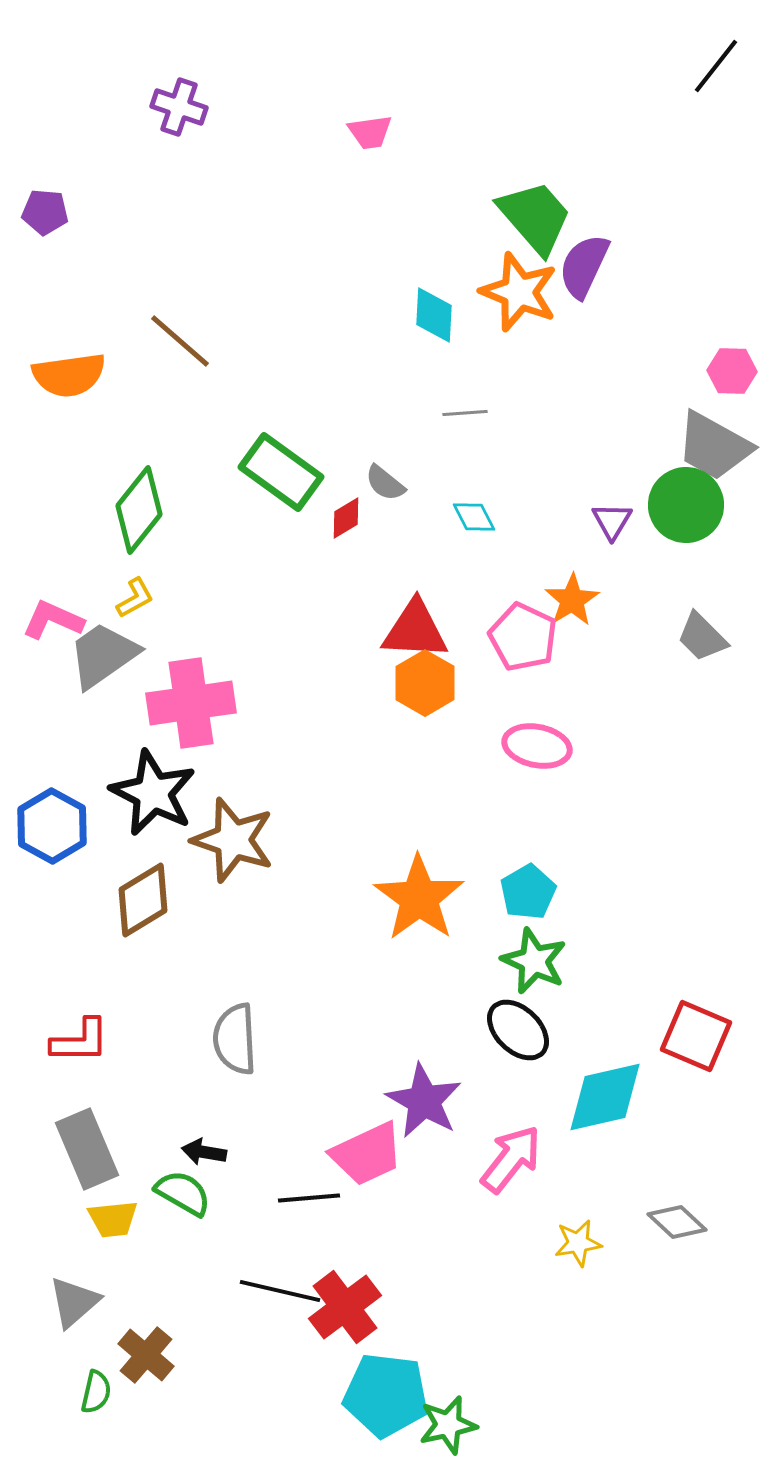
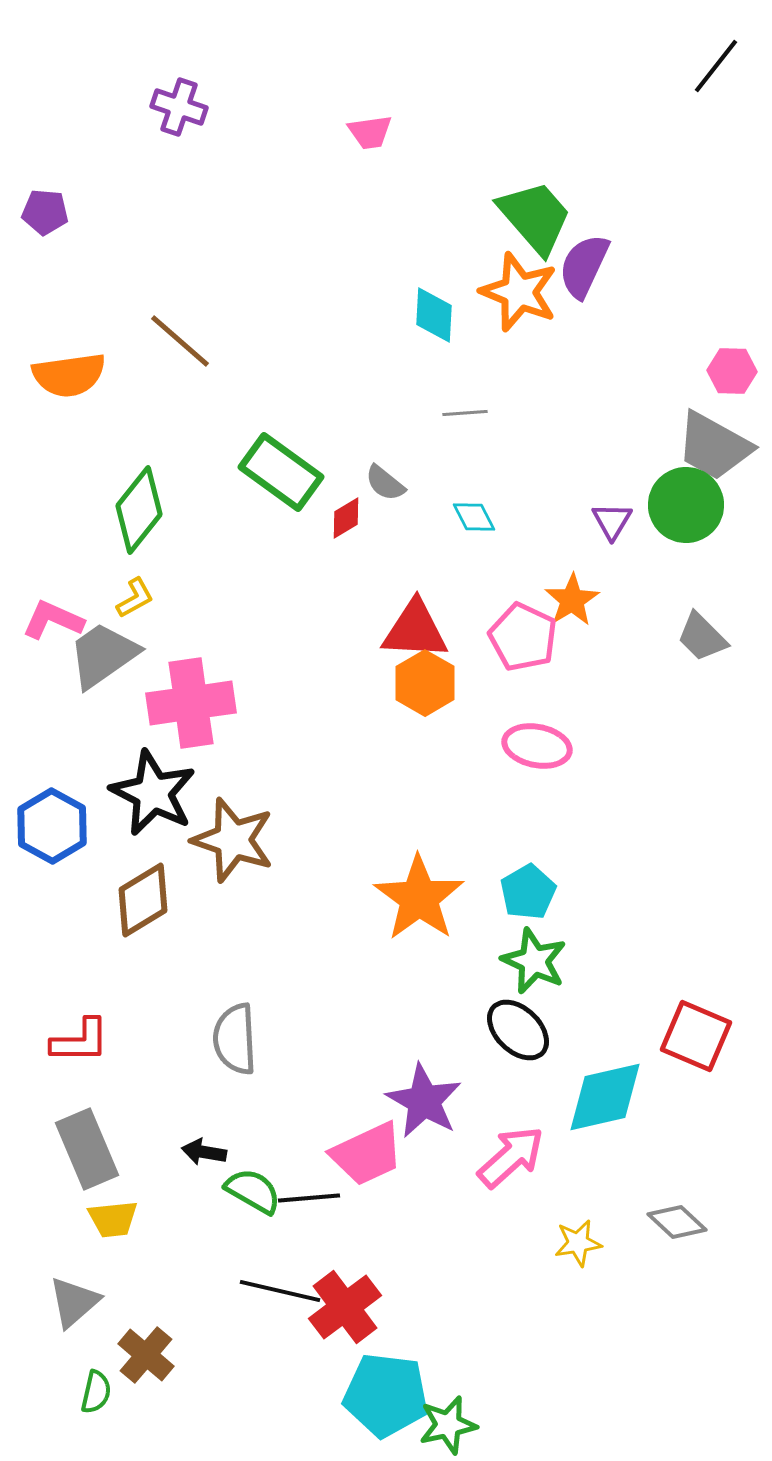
pink arrow at (511, 1159): moved 2 px up; rotated 10 degrees clockwise
green semicircle at (183, 1193): moved 70 px right, 2 px up
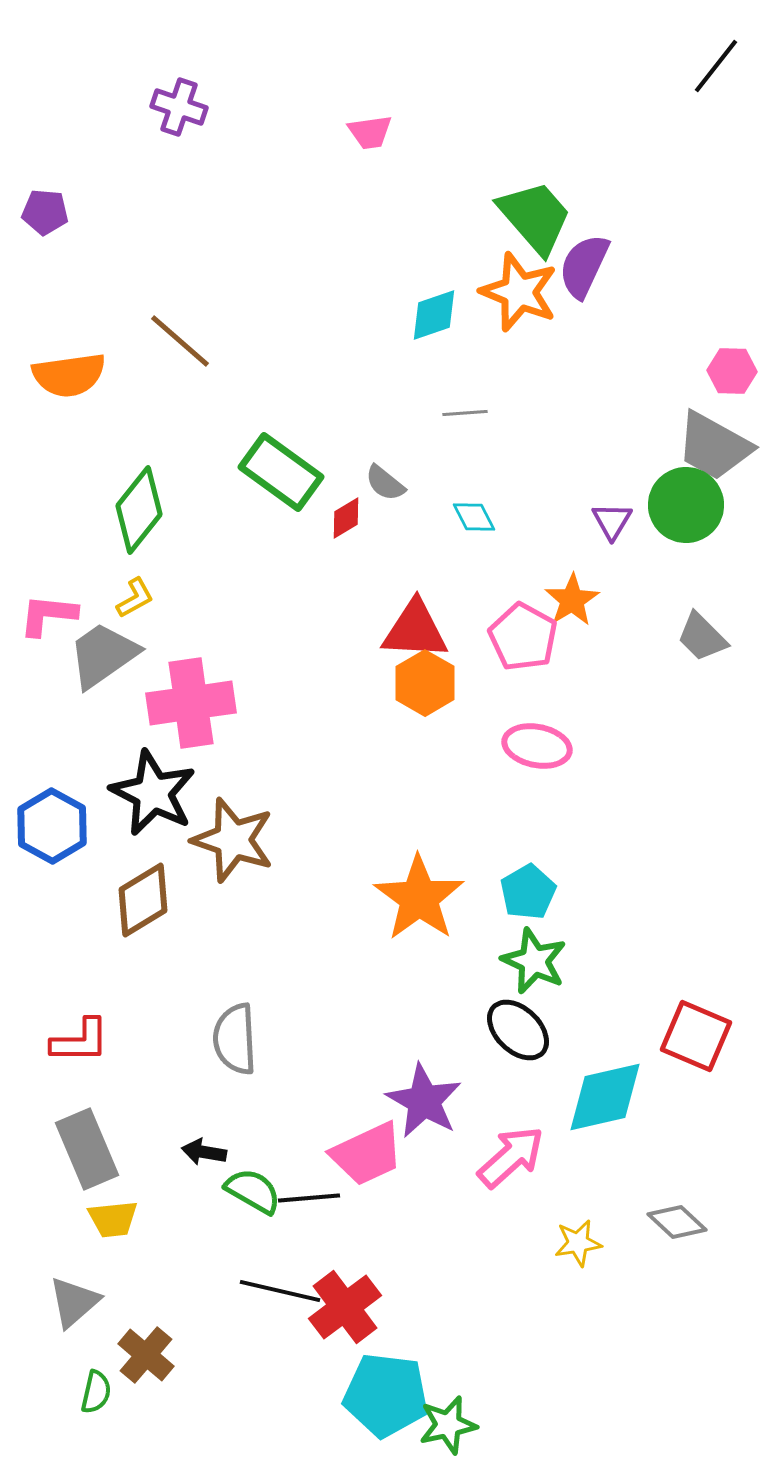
cyan diamond at (434, 315): rotated 68 degrees clockwise
pink L-shape at (53, 620): moved 5 px left, 5 px up; rotated 18 degrees counterclockwise
pink pentagon at (523, 637): rotated 4 degrees clockwise
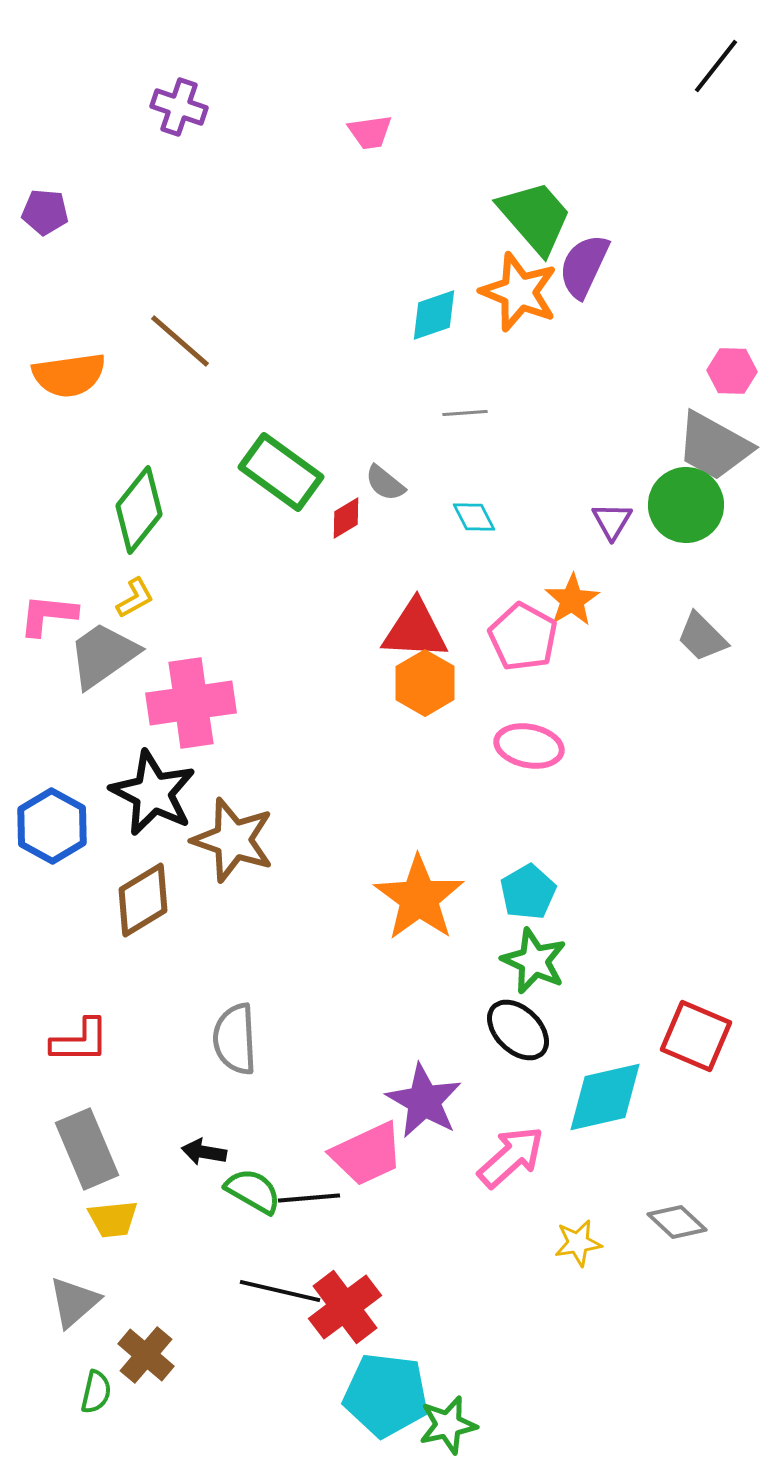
pink ellipse at (537, 746): moved 8 px left
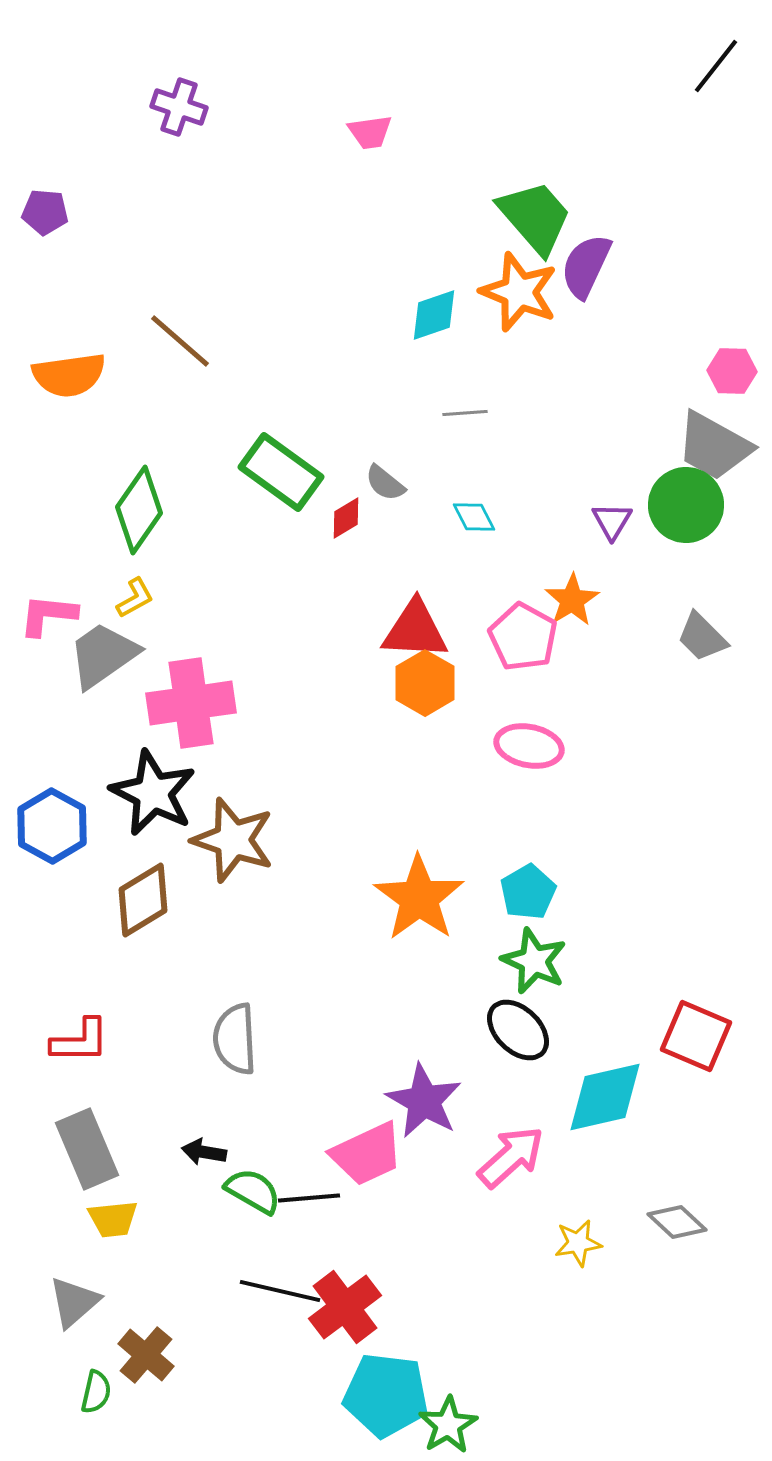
purple semicircle at (584, 266): moved 2 px right
green diamond at (139, 510): rotated 4 degrees counterclockwise
green star at (448, 1425): rotated 18 degrees counterclockwise
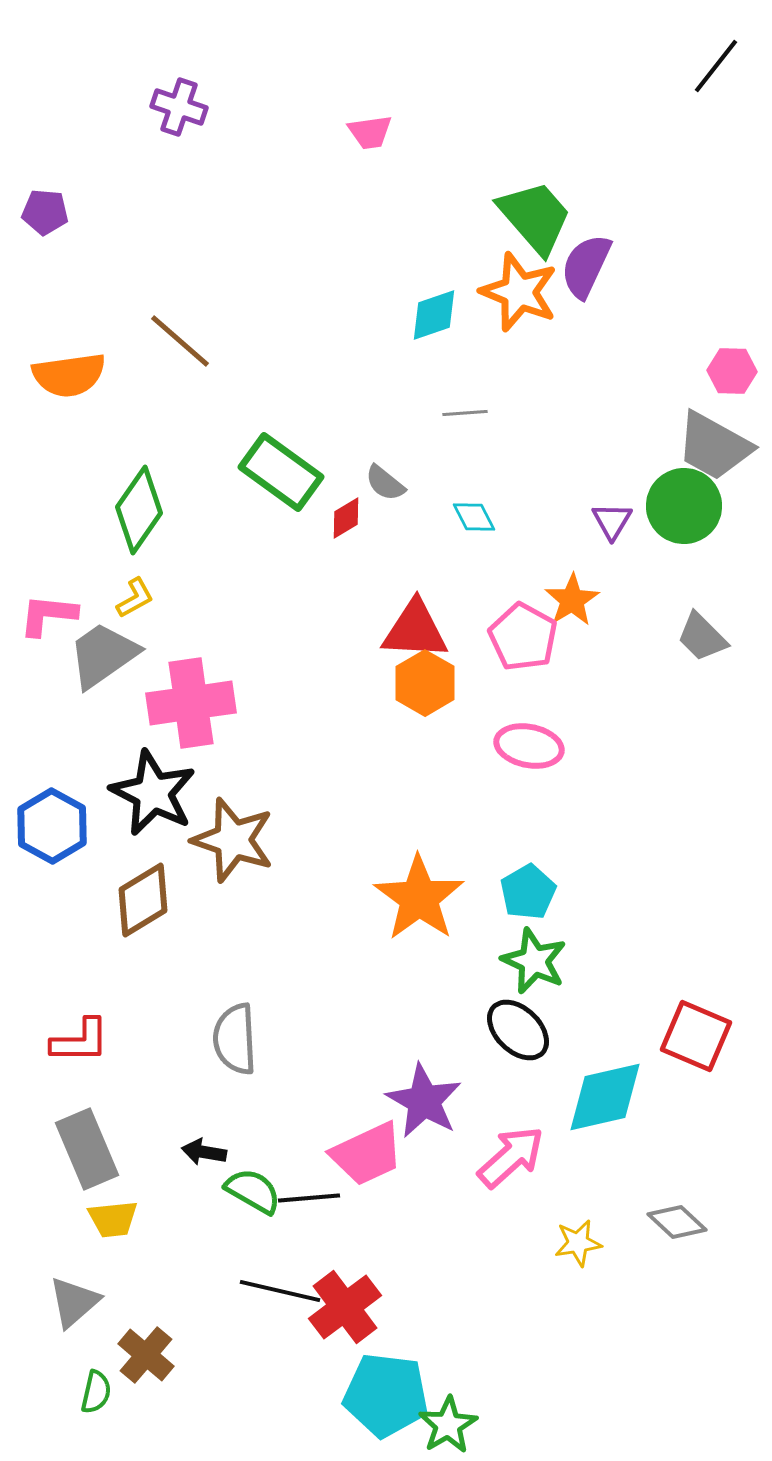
green circle at (686, 505): moved 2 px left, 1 px down
